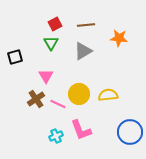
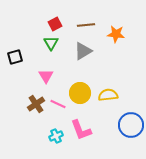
orange star: moved 3 px left, 4 px up
yellow circle: moved 1 px right, 1 px up
brown cross: moved 5 px down
blue circle: moved 1 px right, 7 px up
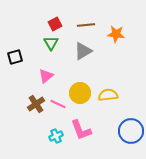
pink triangle: rotated 21 degrees clockwise
blue circle: moved 6 px down
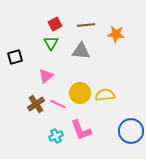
gray triangle: moved 2 px left; rotated 36 degrees clockwise
yellow semicircle: moved 3 px left
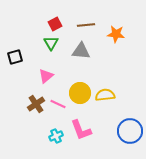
blue circle: moved 1 px left
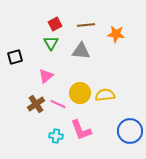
cyan cross: rotated 32 degrees clockwise
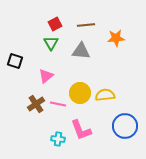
orange star: moved 4 px down; rotated 12 degrees counterclockwise
black square: moved 4 px down; rotated 35 degrees clockwise
pink line: rotated 14 degrees counterclockwise
blue circle: moved 5 px left, 5 px up
cyan cross: moved 2 px right, 3 px down
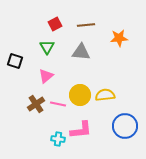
orange star: moved 3 px right
green triangle: moved 4 px left, 4 px down
gray triangle: moved 1 px down
yellow circle: moved 2 px down
pink L-shape: rotated 75 degrees counterclockwise
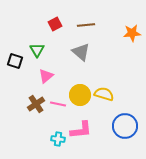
orange star: moved 13 px right, 5 px up
green triangle: moved 10 px left, 3 px down
gray triangle: rotated 36 degrees clockwise
yellow semicircle: moved 1 px left, 1 px up; rotated 24 degrees clockwise
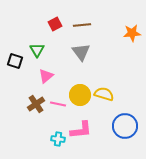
brown line: moved 4 px left
gray triangle: rotated 12 degrees clockwise
